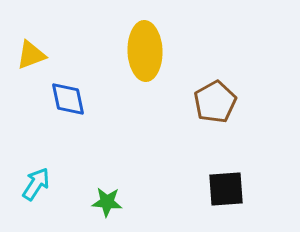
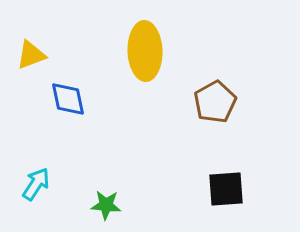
green star: moved 1 px left, 3 px down
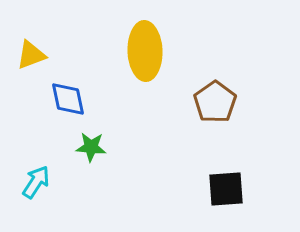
brown pentagon: rotated 6 degrees counterclockwise
cyan arrow: moved 2 px up
green star: moved 15 px left, 58 px up
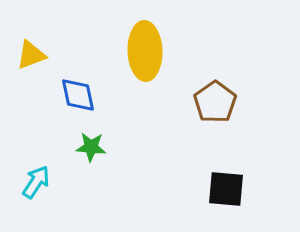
blue diamond: moved 10 px right, 4 px up
black square: rotated 9 degrees clockwise
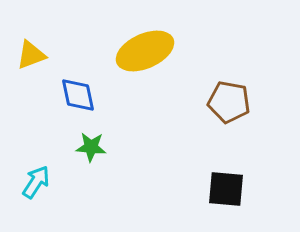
yellow ellipse: rotated 68 degrees clockwise
brown pentagon: moved 14 px right; rotated 27 degrees counterclockwise
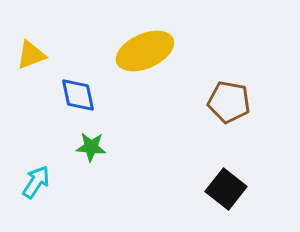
black square: rotated 33 degrees clockwise
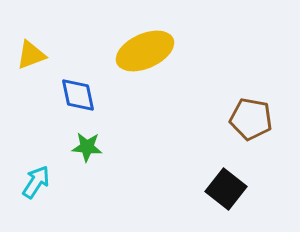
brown pentagon: moved 22 px right, 17 px down
green star: moved 4 px left
